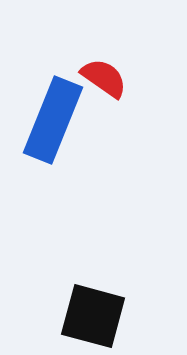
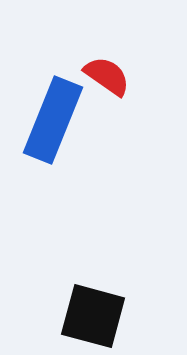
red semicircle: moved 3 px right, 2 px up
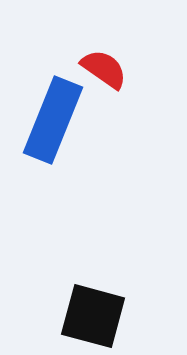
red semicircle: moved 3 px left, 7 px up
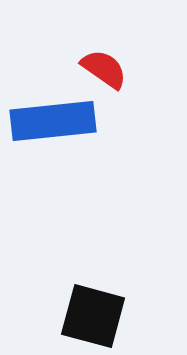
blue rectangle: moved 1 px down; rotated 62 degrees clockwise
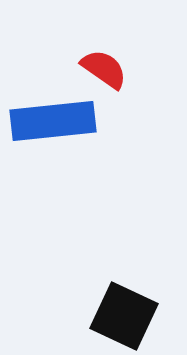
black square: moved 31 px right; rotated 10 degrees clockwise
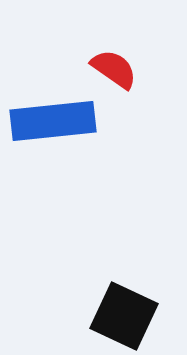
red semicircle: moved 10 px right
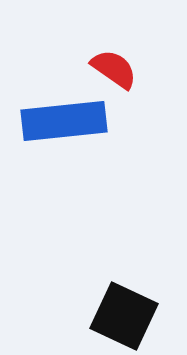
blue rectangle: moved 11 px right
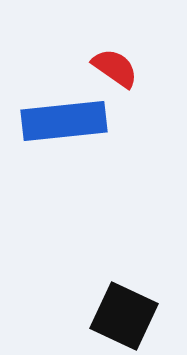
red semicircle: moved 1 px right, 1 px up
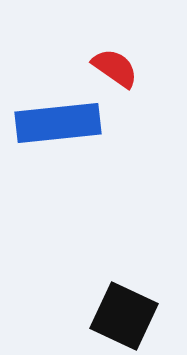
blue rectangle: moved 6 px left, 2 px down
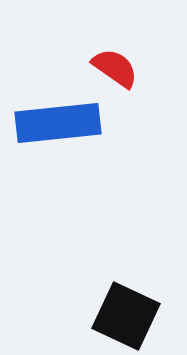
black square: moved 2 px right
